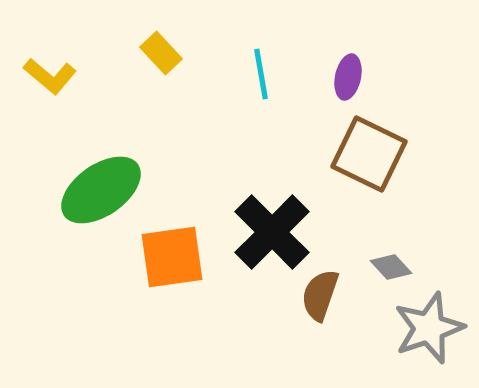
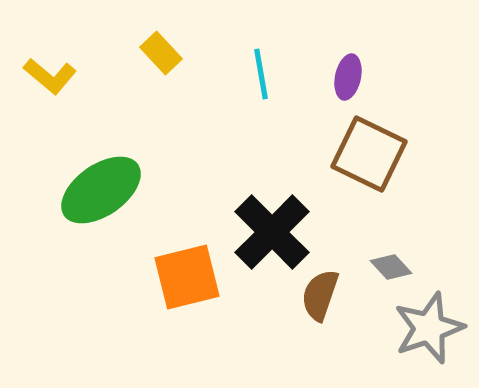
orange square: moved 15 px right, 20 px down; rotated 6 degrees counterclockwise
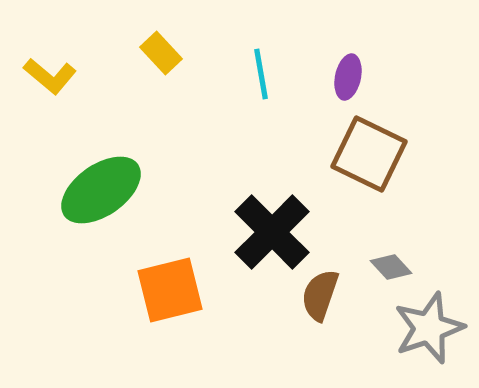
orange square: moved 17 px left, 13 px down
